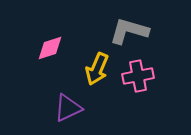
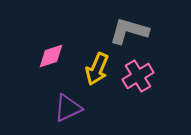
pink diamond: moved 1 px right, 8 px down
pink cross: rotated 20 degrees counterclockwise
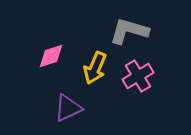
yellow arrow: moved 2 px left, 1 px up
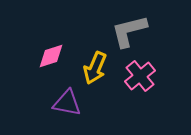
gray L-shape: rotated 30 degrees counterclockwise
pink cross: moved 2 px right; rotated 8 degrees counterclockwise
purple triangle: moved 1 px left, 5 px up; rotated 36 degrees clockwise
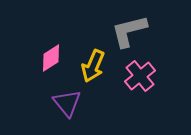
pink diamond: moved 2 px down; rotated 16 degrees counterclockwise
yellow arrow: moved 2 px left, 2 px up
purple triangle: rotated 40 degrees clockwise
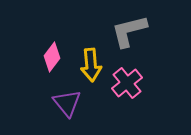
pink diamond: moved 1 px right, 1 px up; rotated 20 degrees counterclockwise
yellow arrow: moved 2 px left, 1 px up; rotated 28 degrees counterclockwise
pink cross: moved 13 px left, 7 px down
